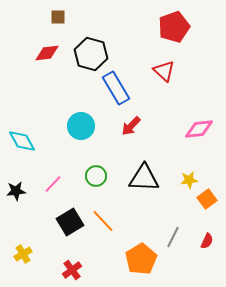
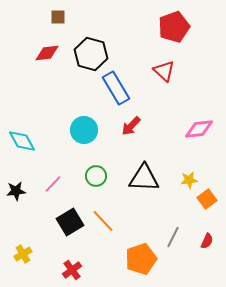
cyan circle: moved 3 px right, 4 px down
orange pentagon: rotated 12 degrees clockwise
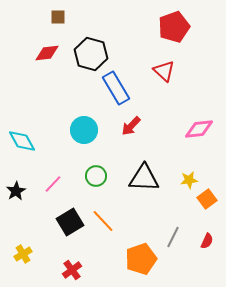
black star: rotated 24 degrees counterclockwise
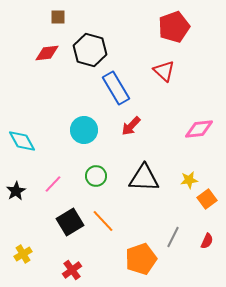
black hexagon: moved 1 px left, 4 px up
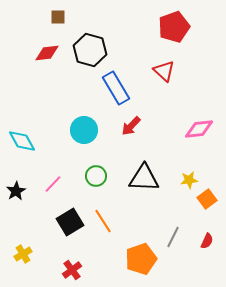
orange line: rotated 10 degrees clockwise
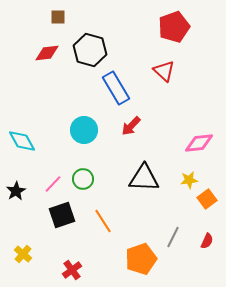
pink diamond: moved 14 px down
green circle: moved 13 px left, 3 px down
black square: moved 8 px left, 7 px up; rotated 12 degrees clockwise
yellow cross: rotated 18 degrees counterclockwise
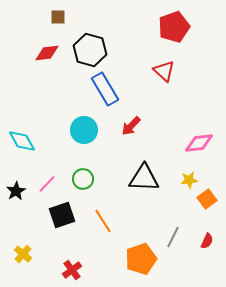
blue rectangle: moved 11 px left, 1 px down
pink line: moved 6 px left
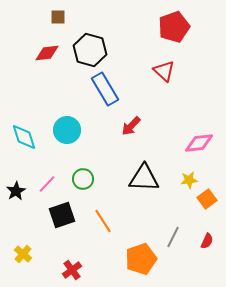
cyan circle: moved 17 px left
cyan diamond: moved 2 px right, 4 px up; rotated 12 degrees clockwise
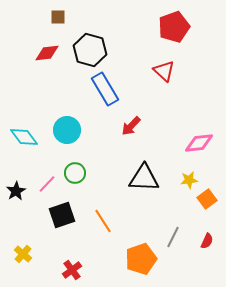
cyan diamond: rotated 20 degrees counterclockwise
green circle: moved 8 px left, 6 px up
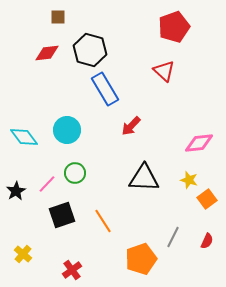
yellow star: rotated 24 degrees clockwise
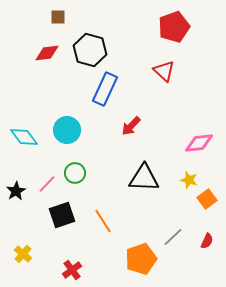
blue rectangle: rotated 56 degrees clockwise
gray line: rotated 20 degrees clockwise
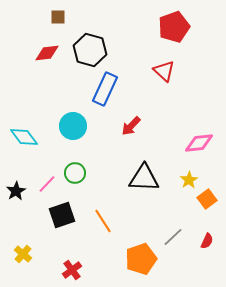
cyan circle: moved 6 px right, 4 px up
yellow star: rotated 24 degrees clockwise
